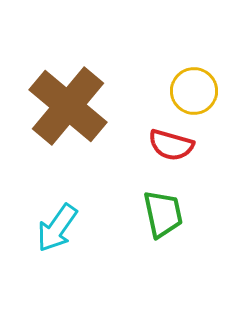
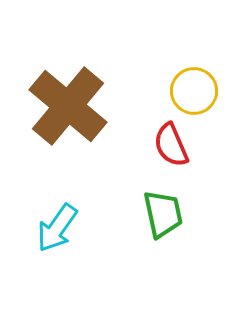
red semicircle: rotated 51 degrees clockwise
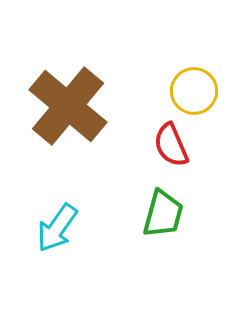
green trapezoid: rotated 27 degrees clockwise
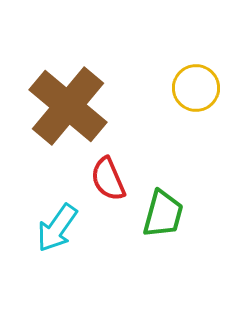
yellow circle: moved 2 px right, 3 px up
red semicircle: moved 63 px left, 34 px down
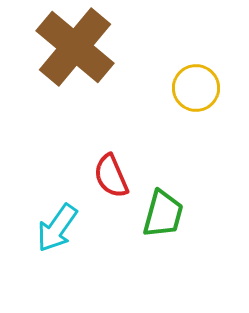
brown cross: moved 7 px right, 59 px up
red semicircle: moved 3 px right, 3 px up
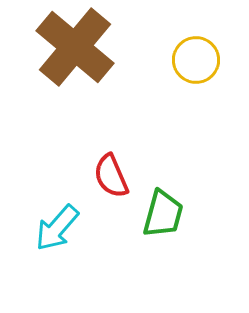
yellow circle: moved 28 px up
cyan arrow: rotated 6 degrees clockwise
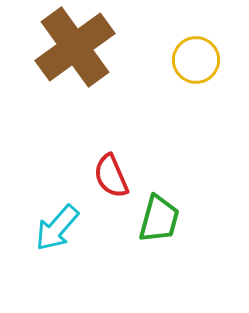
brown cross: rotated 14 degrees clockwise
green trapezoid: moved 4 px left, 5 px down
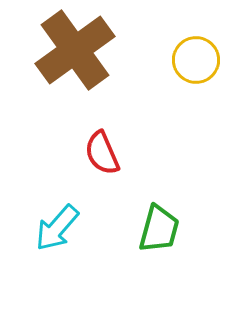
brown cross: moved 3 px down
red semicircle: moved 9 px left, 23 px up
green trapezoid: moved 10 px down
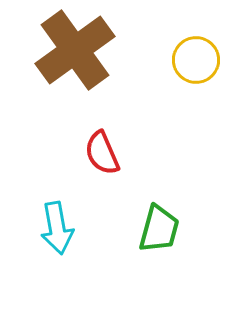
cyan arrow: rotated 51 degrees counterclockwise
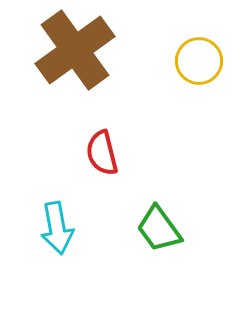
yellow circle: moved 3 px right, 1 px down
red semicircle: rotated 9 degrees clockwise
green trapezoid: rotated 129 degrees clockwise
